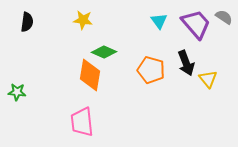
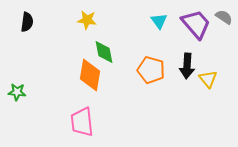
yellow star: moved 4 px right
green diamond: rotated 55 degrees clockwise
black arrow: moved 1 px right, 3 px down; rotated 25 degrees clockwise
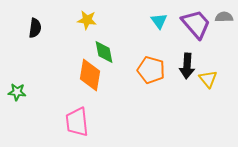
gray semicircle: rotated 36 degrees counterclockwise
black semicircle: moved 8 px right, 6 px down
pink trapezoid: moved 5 px left
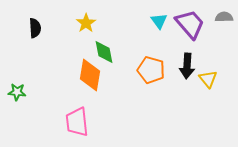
yellow star: moved 1 px left, 3 px down; rotated 30 degrees clockwise
purple trapezoid: moved 6 px left
black semicircle: rotated 12 degrees counterclockwise
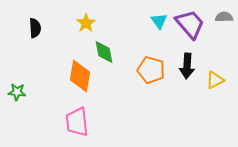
orange diamond: moved 10 px left, 1 px down
yellow triangle: moved 7 px right, 1 px down; rotated 42 degrees clockwise
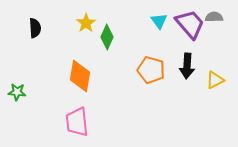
gray semicircle: moved 10 px left
green diamond: moved 3 px right, 15 px up; rotated 35 degrees clockwise
